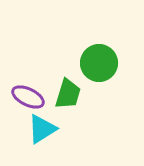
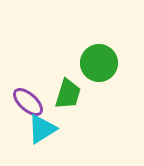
purple ellipse: moved 5 px down; rotated 16 degrees clockwise
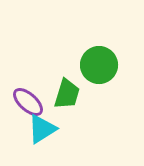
green circle: moved 2 px down
green trapezoid: moved 1 px left
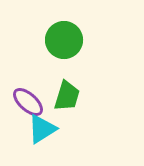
green circle: moved 35 px left, 25 px up
green trapezoid: moved 2 px down
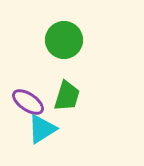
purple ellipse: rotated 8 degrees counterclockwise
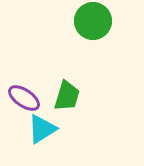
green circle: moved 29 px right, 19 px up
purple ellipse: moved 4 px left, 4 px up
